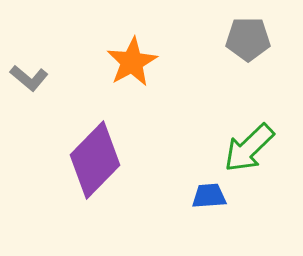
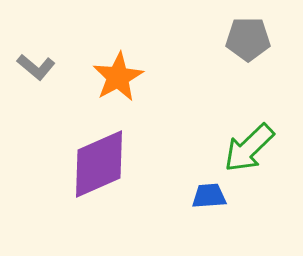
orange star: moved 14 px left, 15 px down
gray L-shape: moved 7 px right, 11 px up
purple diamond: moved 4 px right, 4 px down; rotated 22 degrees clockwise
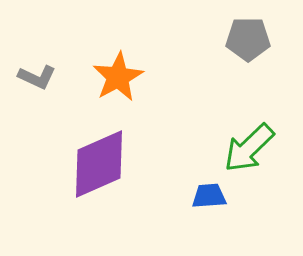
gray L-shape: moved 1 px right, 10 px down; rotated 15 degrees counterclockwise
